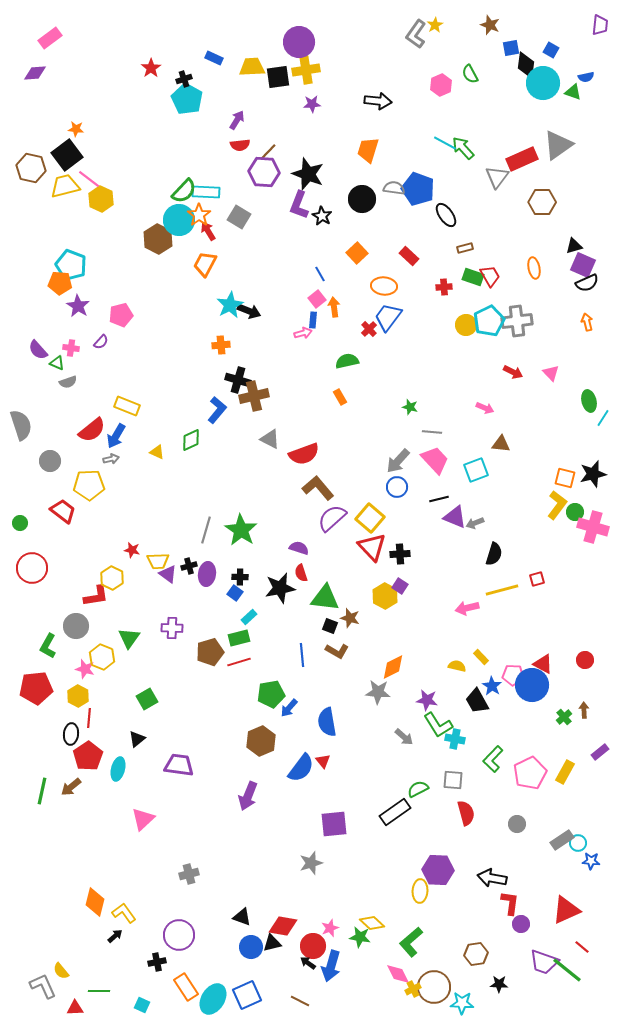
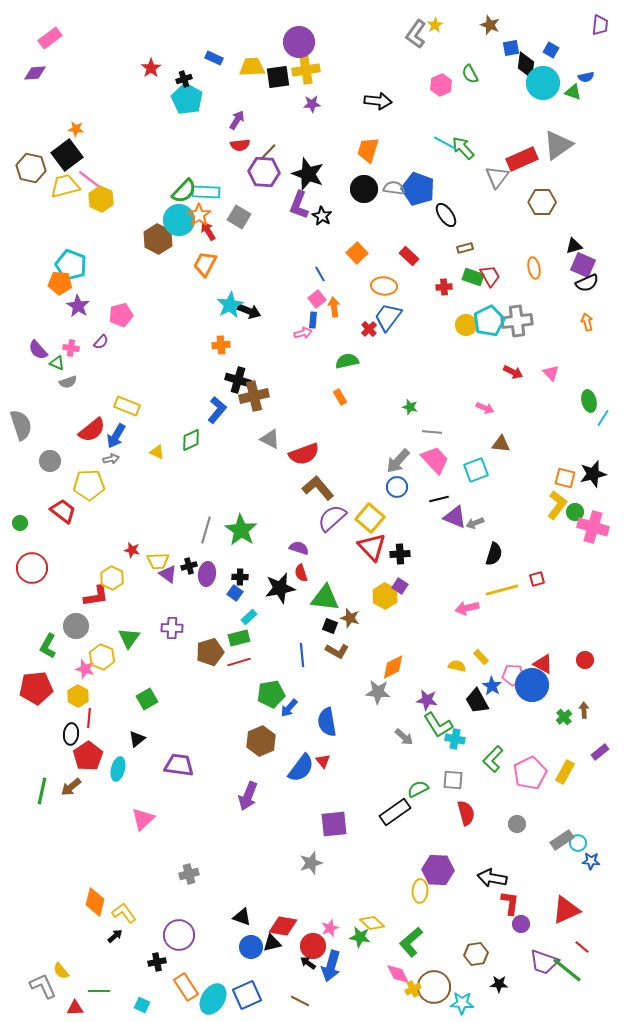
black circle at (362, 199): moved 2 px right, 10 px up
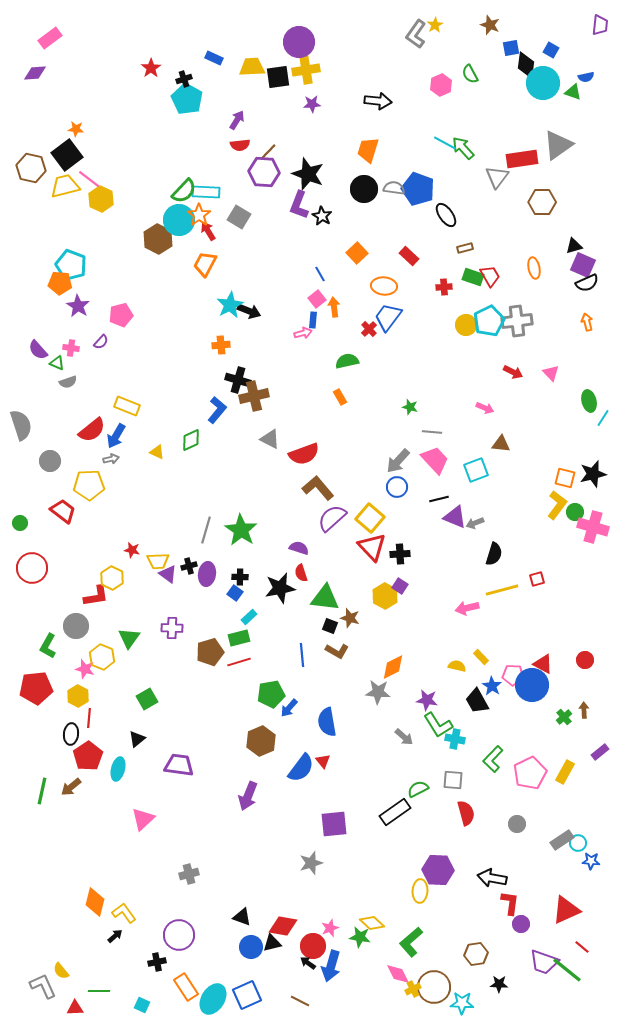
red rectangle at (522, 159): rotated 16 degrees clockwise
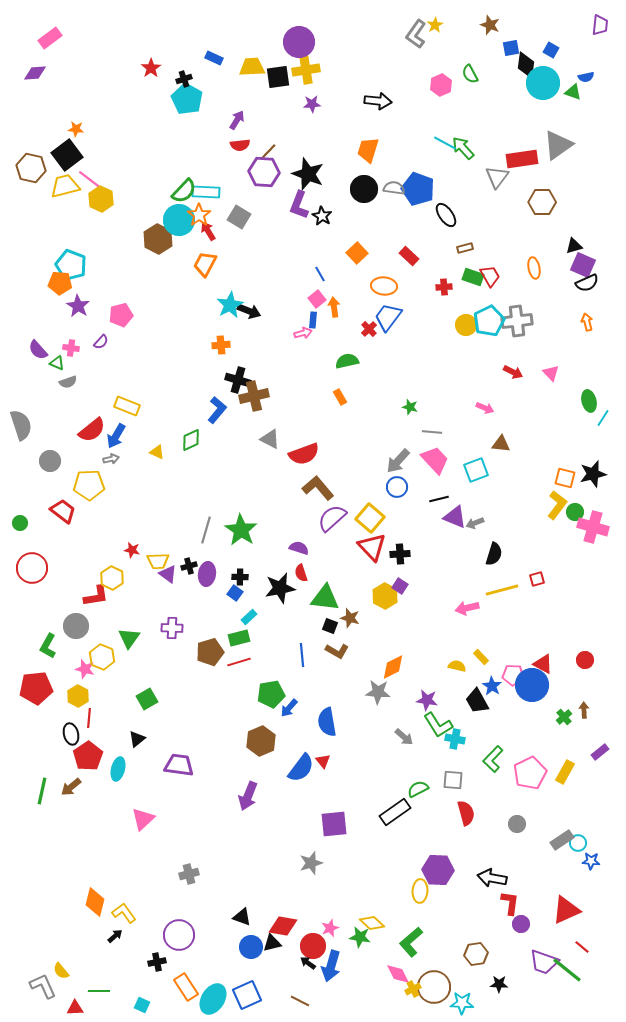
black ellipse at (71, 734): rotated 20 degrees counterclockwise
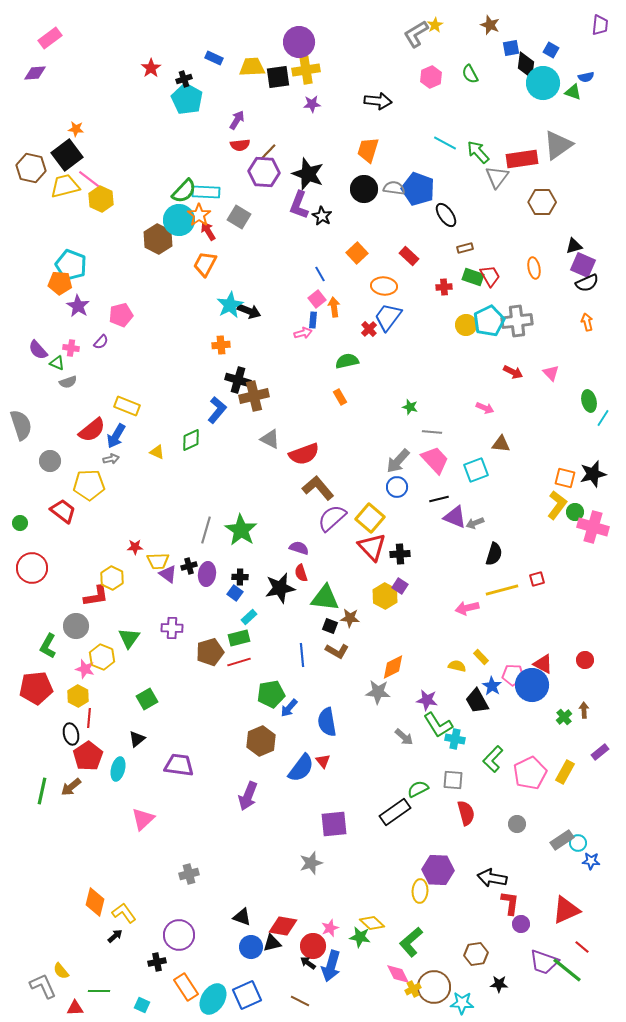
gray L-shape at (416, 34): rotated 24 degrees clockwise
pink hexagon at (441, 85): moved 10 px left, 8 px up
green arrow at (463, 148): moved 15 px right, 4 px down
red star at (132, 550): moved 3 px right, 3 px up; rotated 14 degrees counterclockwise
brown star at (350, 618): rotated 12 degrees counterclockwise
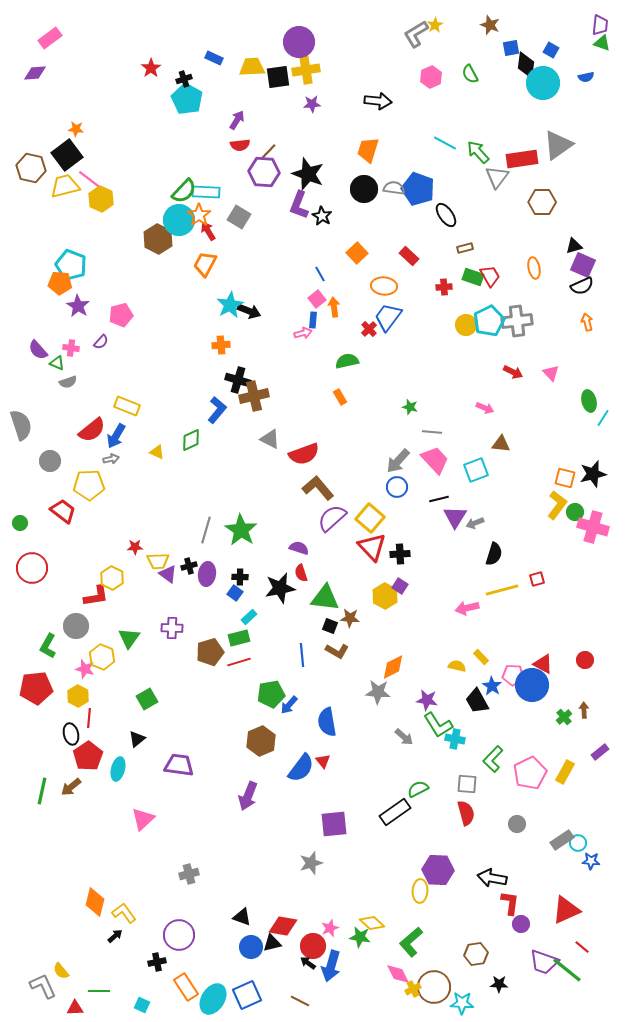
green triangle at (573, 92): moved 29 px right, 49 px up
black semicircle at (587, 283): moved 5 px left, 3 px down
purple triangle at (455, 517): rotated 40 degrees clockwise
blue arrow at (289, 708): moved 3 px up
gray square at (453, 780): moved 14 px right, 4 px down
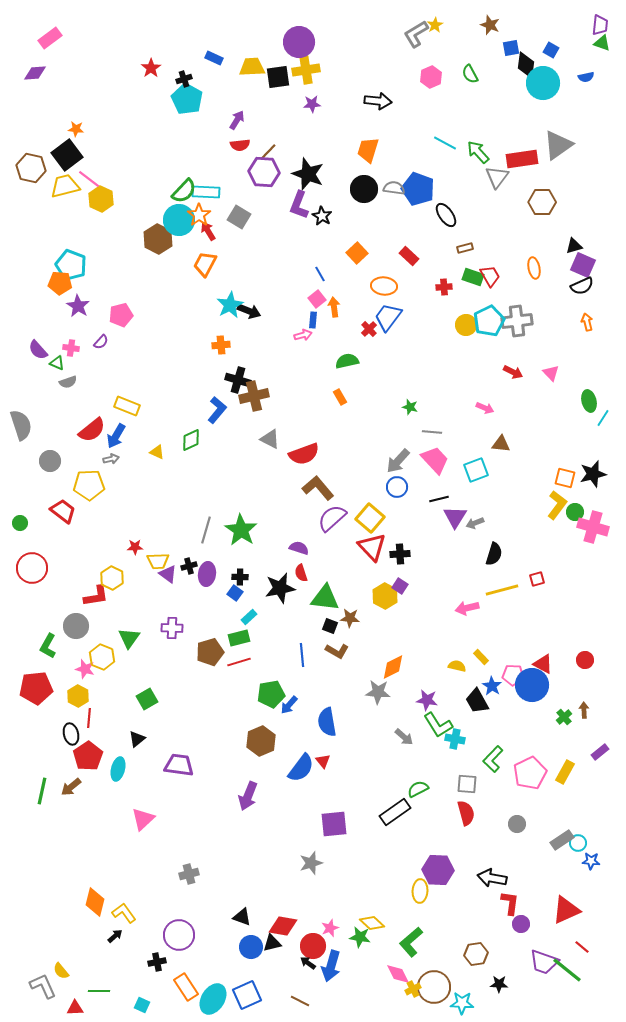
pink arrow at (303, 333): moved 2 px down
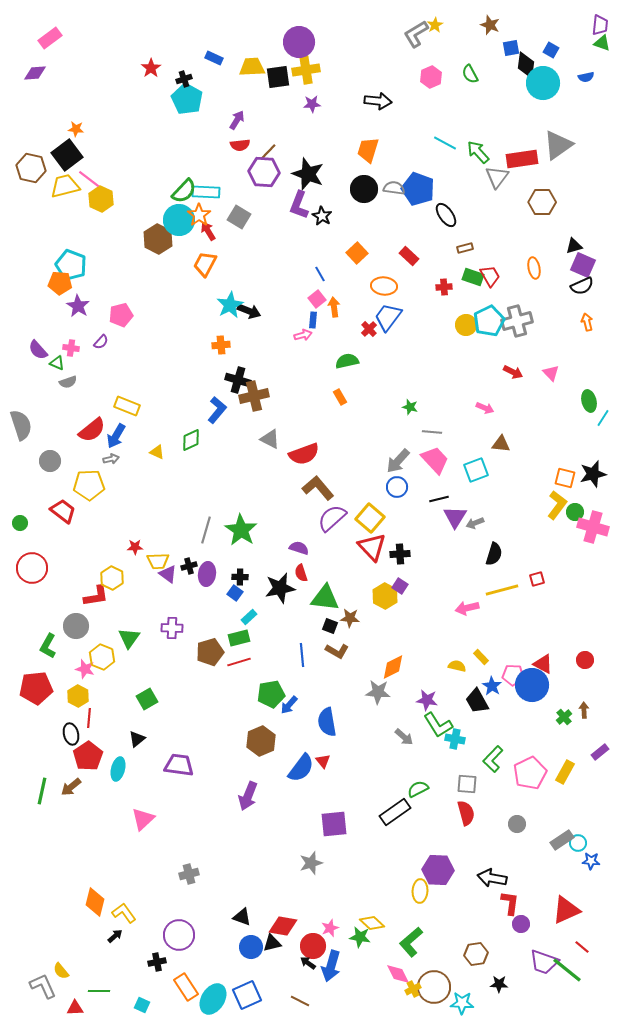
gray cross at (517, 321): rotated 8 degrees counterclockwise
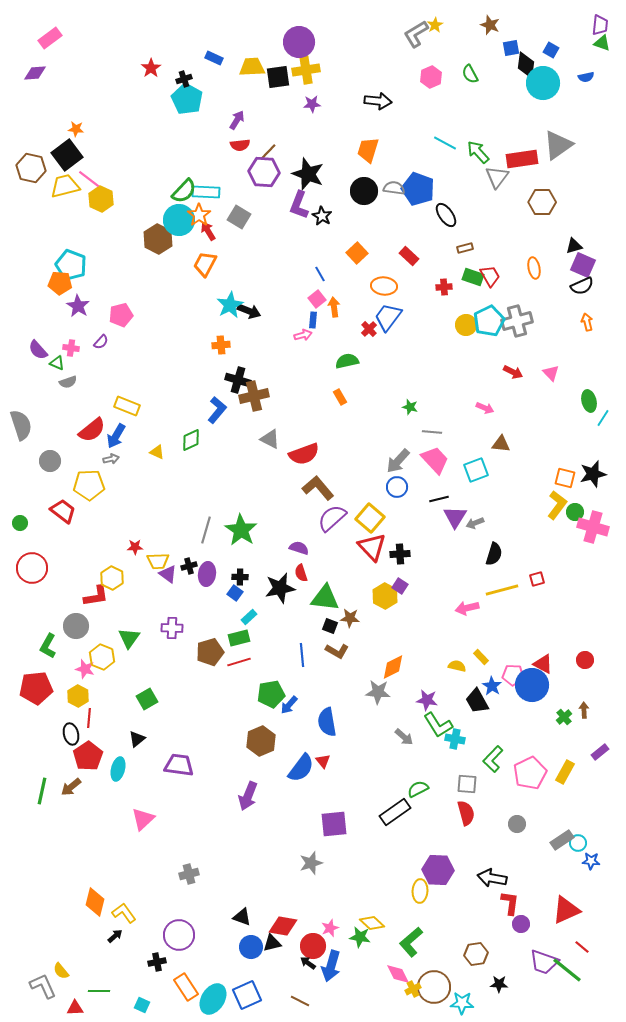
black circle at (364, 189): moved 2 px down
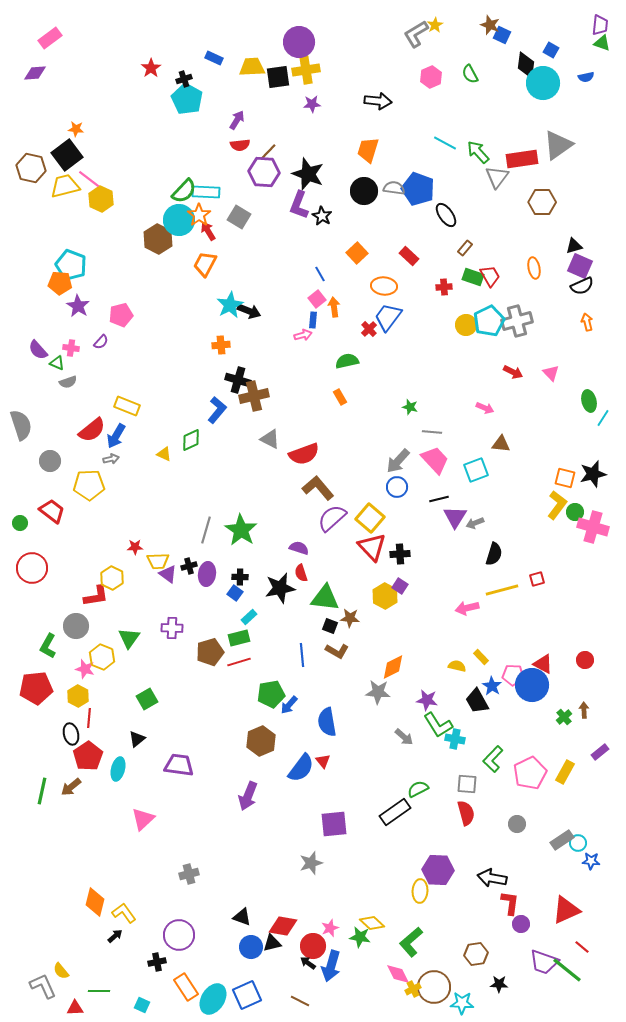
blue square at (511, 48): moved 9 px left, 13 px up; rotated 36 degrees clockwise
brown rectangle at (465, 248): rotated 35 degrees counterclockwise
purple square at (583, 265): moved 3 px left, 1 px down
yellow triangle at (157, 452): moved 7 px right, 2 px down
red trapezoid at (63, 511): moved 11 px left
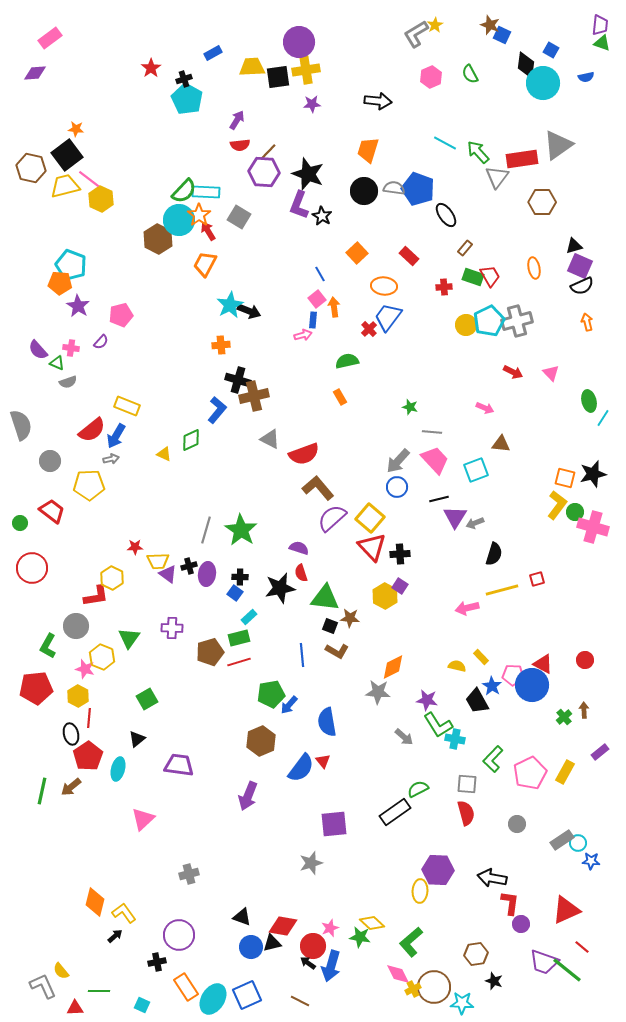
blue rectangle at (214, 58): moved 1 px left, 5 px up; rotated 54 degrees counterclockwise
black star at (499, 984): moved 5 px left, 3 px up; rotated 18 degrees clockwise
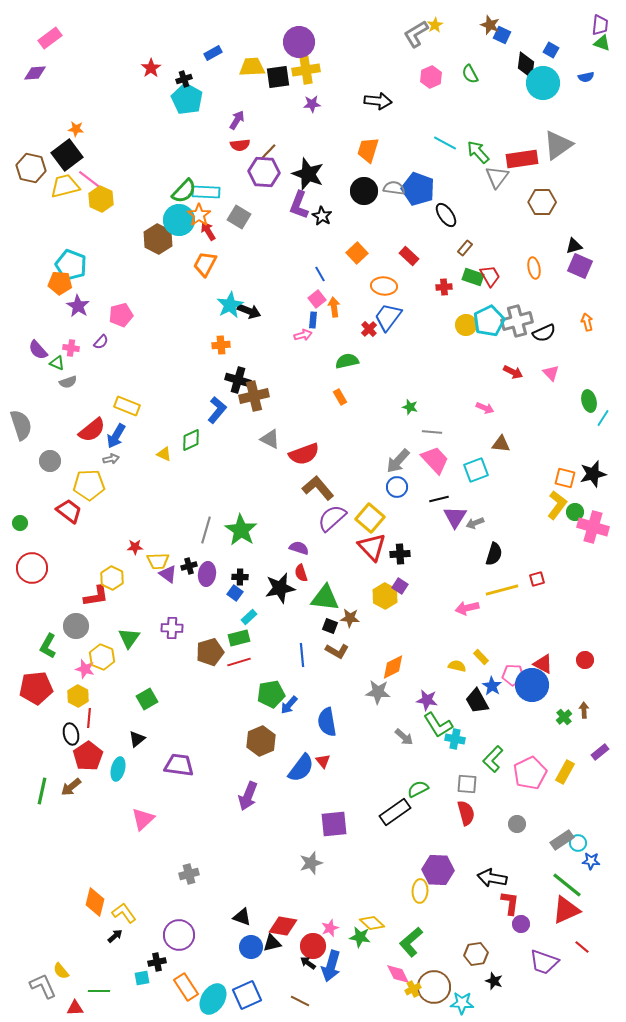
black semicircle at (582, 286): moved 38 px left, 47 px down
red trapezoid at (52, 511): moved 17 px right
green line at (567, 970): moved 85 px up
cyan square at (142, 1005): moved 27 px up; rotated 35 degrees counterclockwise
